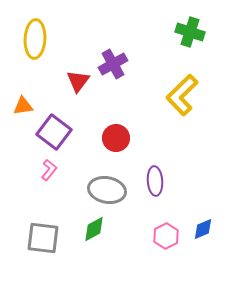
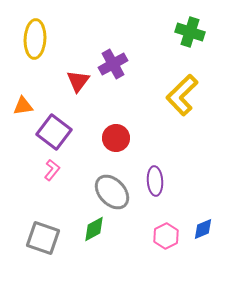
pink L-shape: moved 3 px right
gray ellipse: moved 5 px right, 2 px down; rotated 36 degrees clockwise
gray square: rotated 12 degrees clockwise
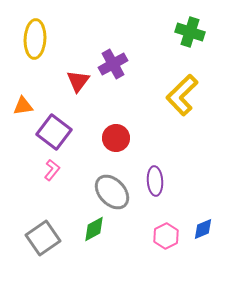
gray square: rotated 36 degrees clockwise
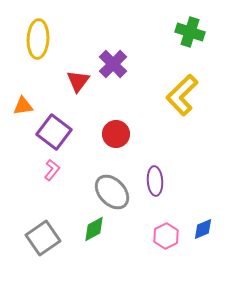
yellow ellipse: moved 3 px right
purple cross: rotated 16 degrees counterclockwise
red circle: moved 4 px up
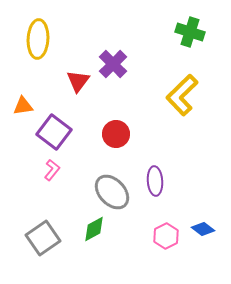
blue diamond: rotated 60 degrees clockwise
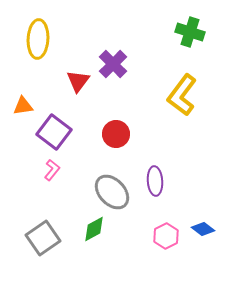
yellow L-shape: rotated 9 degrees counterclockwise
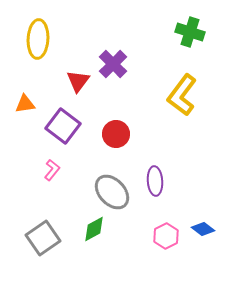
orange triangle: moved 2 px right, 2 px up
purple square: moved 9 px right, 6 px up
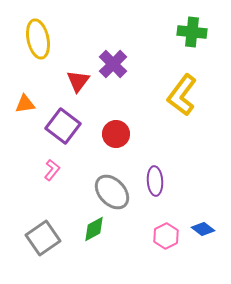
green cross: moved 2 px right; rotated 12 degrees counterclockwise
yellow ellipse: rotated 15 degrees counterclockwise
